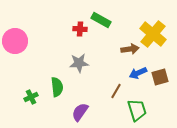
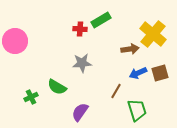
green rectangle: rotated 60 degrees counterclockwise
gray star: moved 3 px right
brown square: moved 4 px up
green semicircle: rotated 126 degrees clockwise
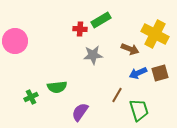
yellow cross: moved 2 px right; rotated 12 degrees counterclockwise
brown arrow: rotated 30 degrees clockwise
gray star: moved 11 px right, 8 px up
green semicircle: rotated 36 degrees counterclockwise
brown line: moved 1 px right, 4 px down
green trapezoid: moved 2 px right
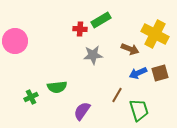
purple semicircle: moved 2 px right, 1 px up
